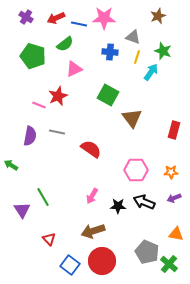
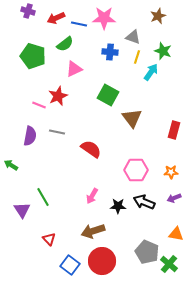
purple cross: moved 2 px right, 6 px up; rotated 16 degrees counterclockwise
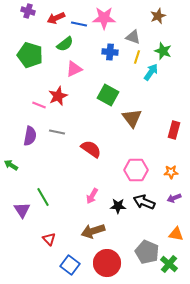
green pentagon: moved 3 px left, 1 px up
red circle: moved 5 px right, 2 px down
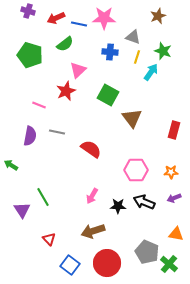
pink triangle: moved 4 px right, 1 px down; rotated 18 degrees counterclockwise
red star: moved 8 px right, 5 px up
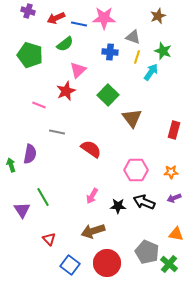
green square: rotated 15 degrees clockwise
purple semicircle: moved 18 px down
green arrow: rotated 40 degrees clockwise
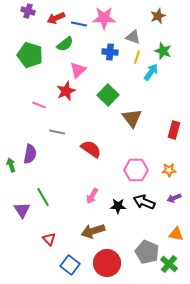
orange star: moved 2 px left, 2 px up
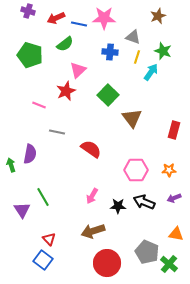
blue square: moved 27 px left, 5 px up
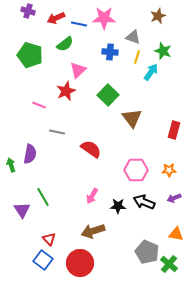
red circle: moved 27 px left
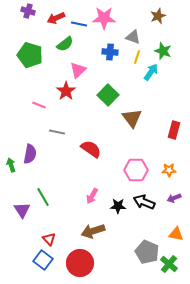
red star: rotated 12 degrees counterclockwise
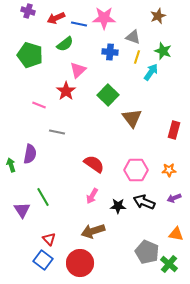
red semicircle: moved 3 px right, 15 px down
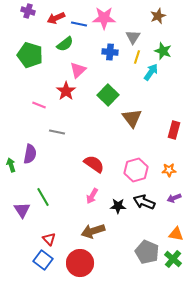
gray triangle: rotated 42 degrees clockwise
pink hexagon: rotated 15 degrees counterclockwise
green cross: moved 4 px right, 5 px up
